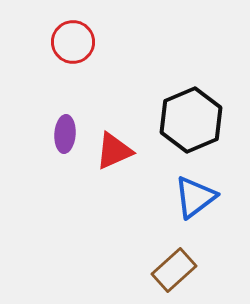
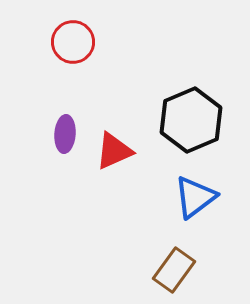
brown rectangle: rotated 12 degrees counterclockwise
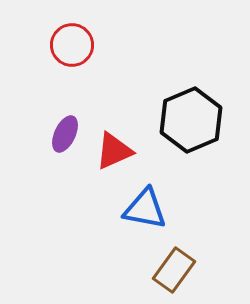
red circle: moved 1 px left, 3 px down
purple ellipse: rotated 21 degrees clockwise
blue triangle: moved 50 px left, 12 px down; rotated 48 degrees clockwise
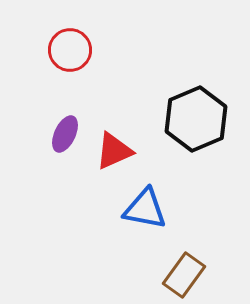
red circle: moved 2 px left, 5 px down
black hexagon: moved 5 px right, 1 px up
brown rectangle: moved 10 px right, 5 px down
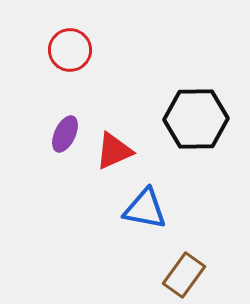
black hexagon: rotated 22 degrees clockwise
